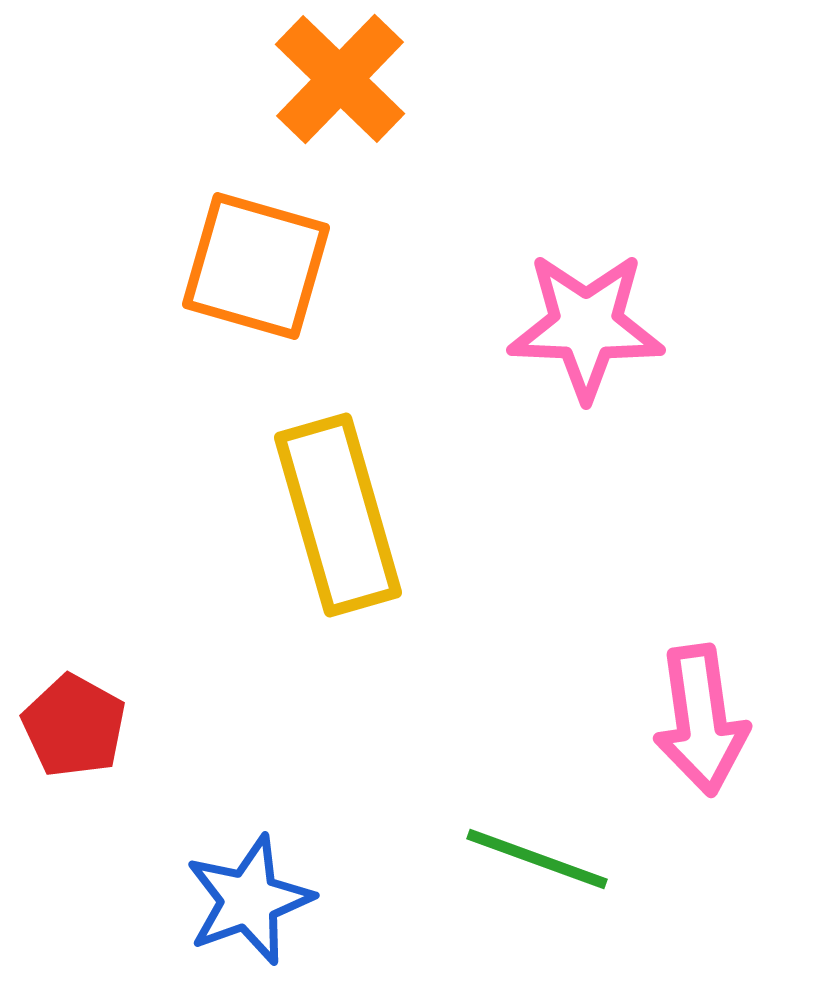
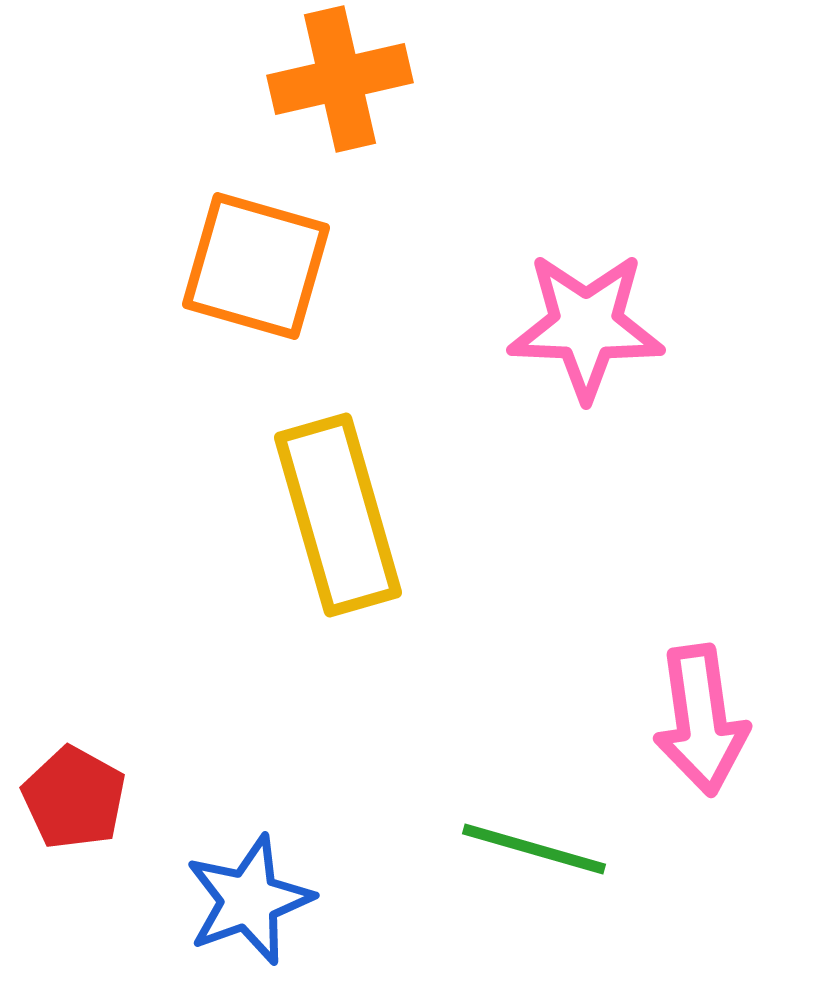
orange cross: rotated 33 degrees clockwise
red pentagon: moved 72 px down
green line: moved 3 px left, 10 px up; rotated 4 degrees counterclockwise
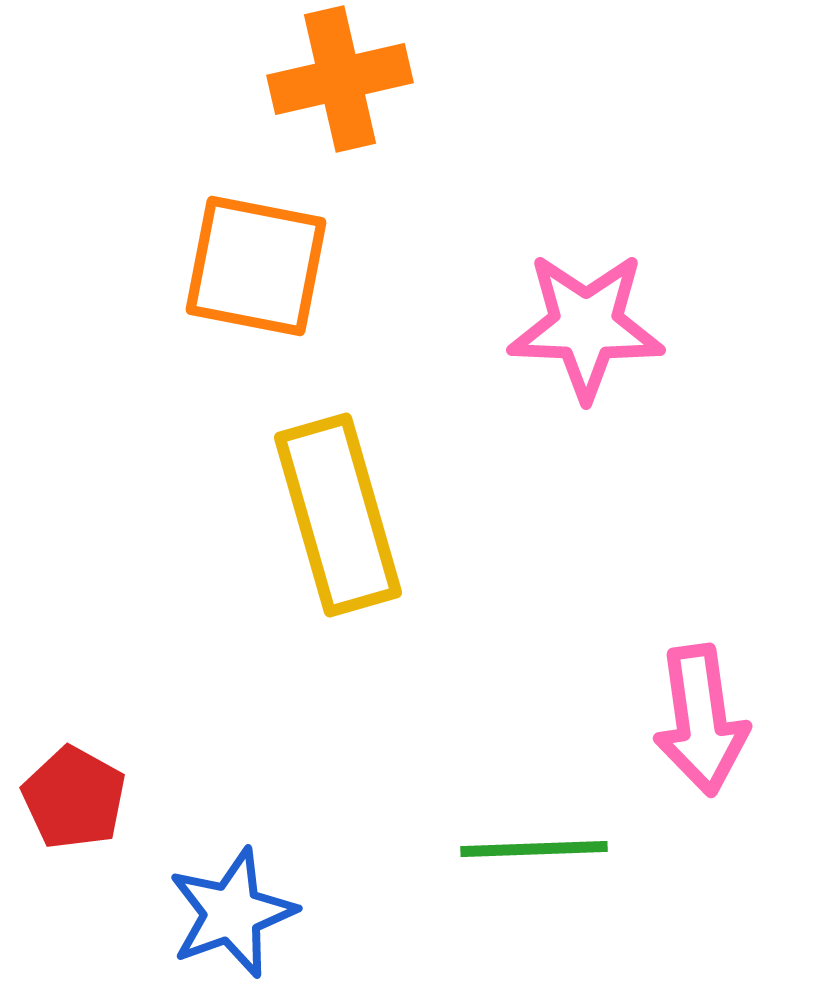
orange square: rotated 5 degrees counterclockwise
green line: rotated 18 degrees counterclockwise
blue star: moved 17 px left, 13 px down
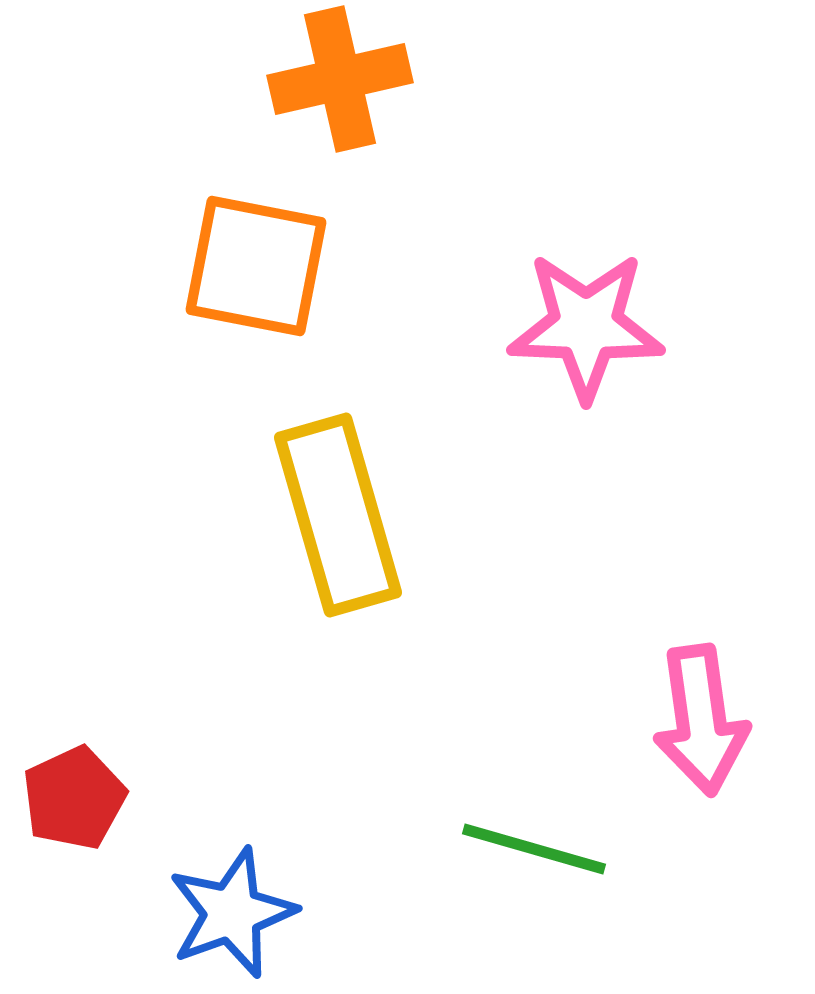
red pentagon: rotated 18 degrees clockwise
green line: rotated 18 degrees clockwise
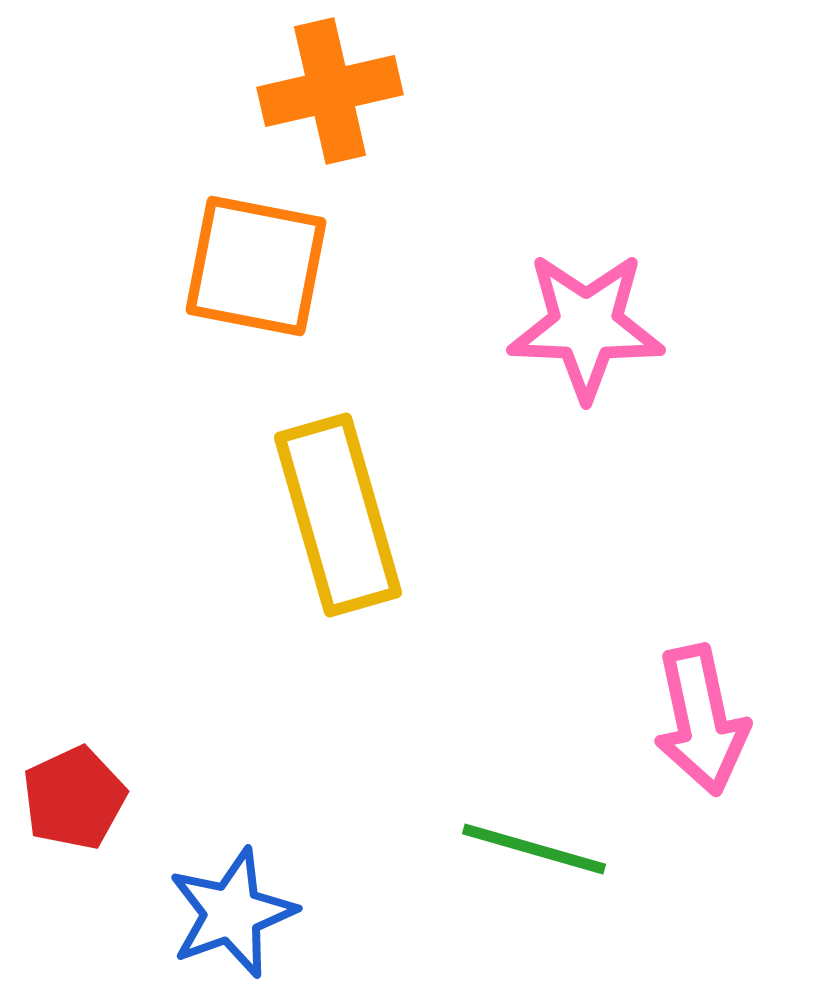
orange cross: moved 10 px left, 12 px down
pink arrow: rotated 4 degrees counterclockwise
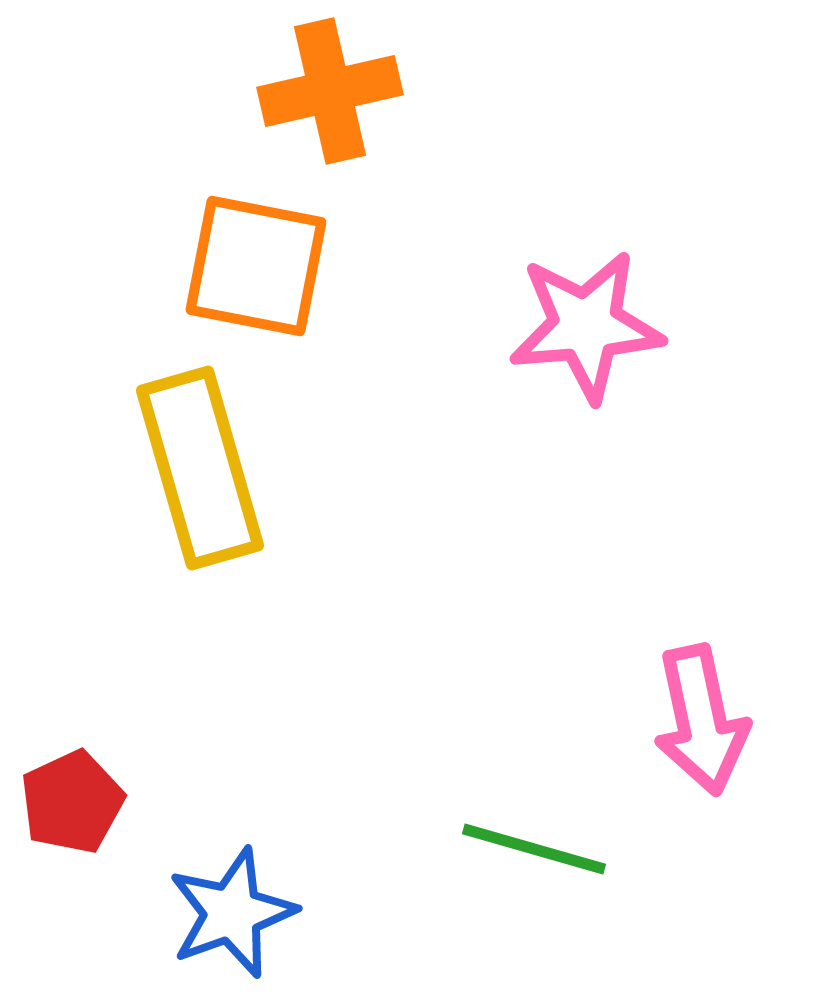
pink star: rotated 7 degrees counterclockwise
yellow rectangle: moved 138 px left, 47 px up
red pentagon: moved 2 px left, 4 px down
